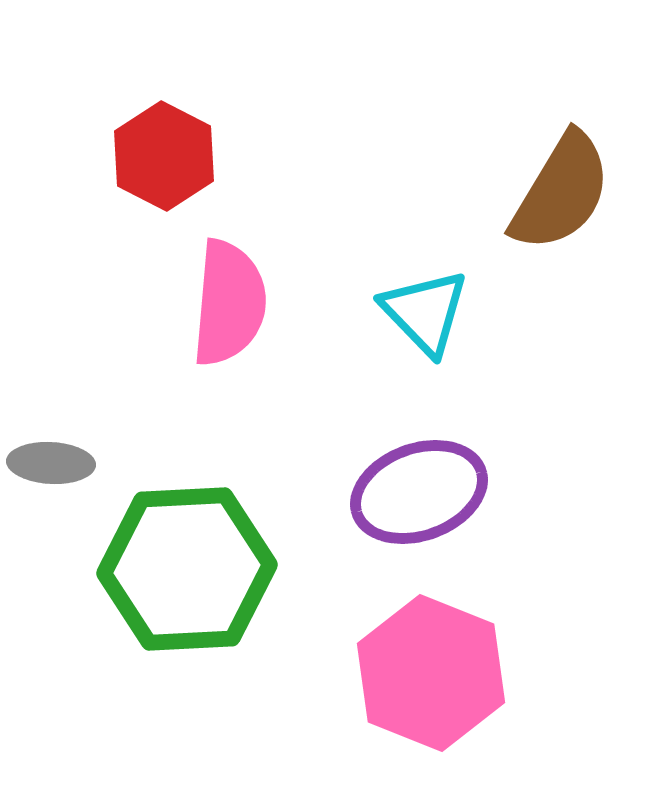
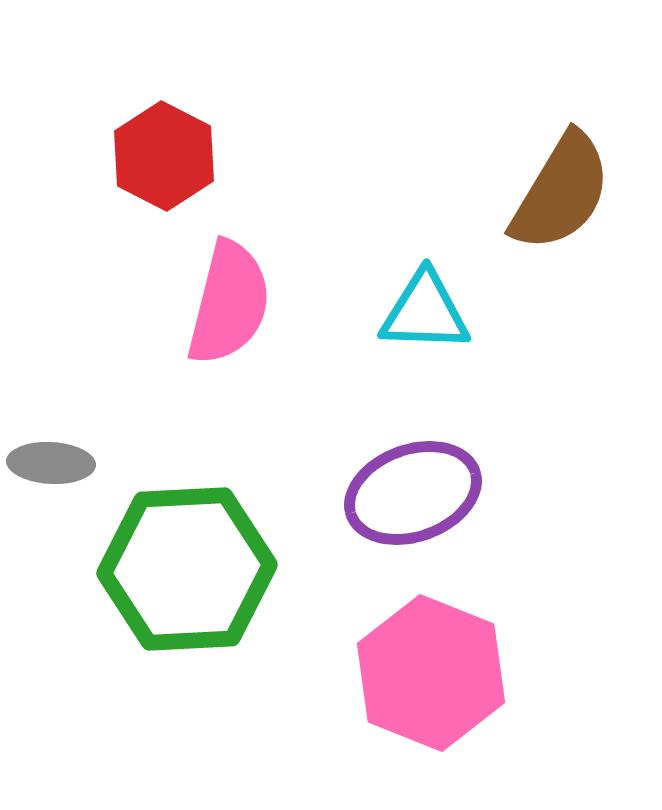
pink semicircle: rotated 9 degrees clockwise
cyan triangle: rotated 44 degrees counterclockwise
purple ellipse: moved 6 px left, 1 px down
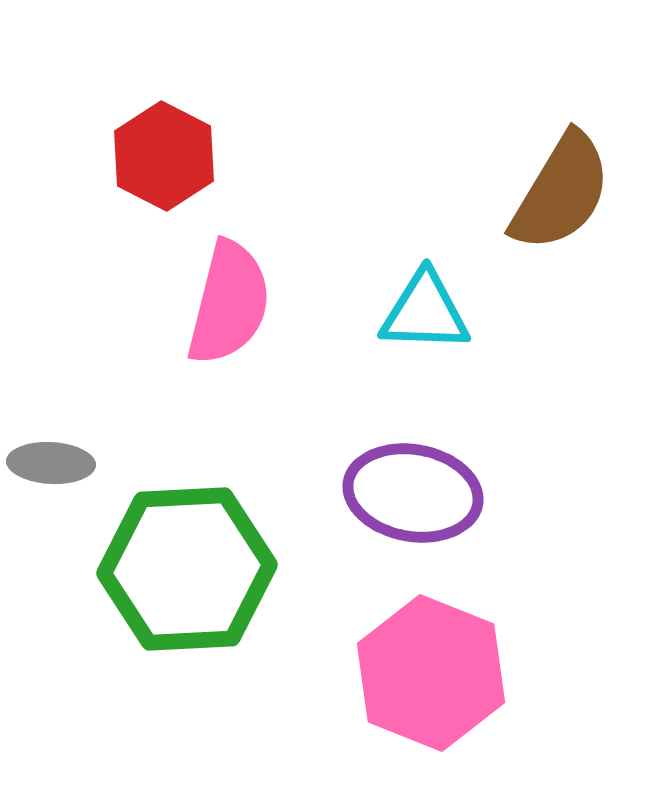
purple ellipse: rotated 30 degrees clockwise
